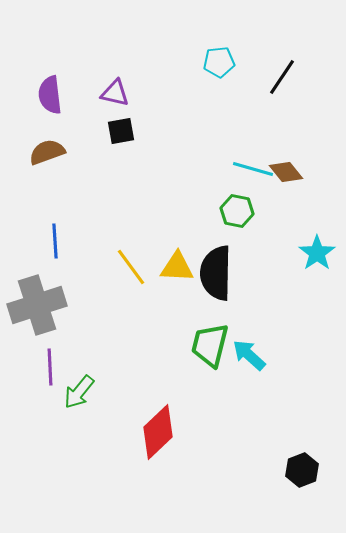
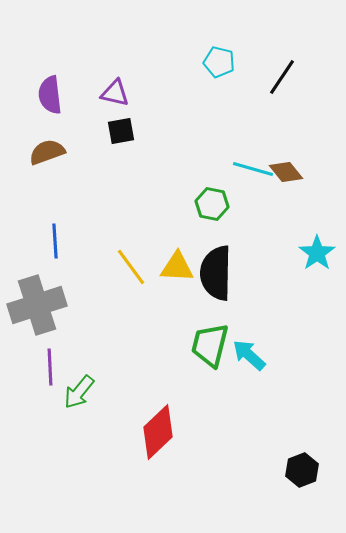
cyan pentagon: rotated 20 degrees clockwise
green hexagon: moved 25 px left, 7 px up
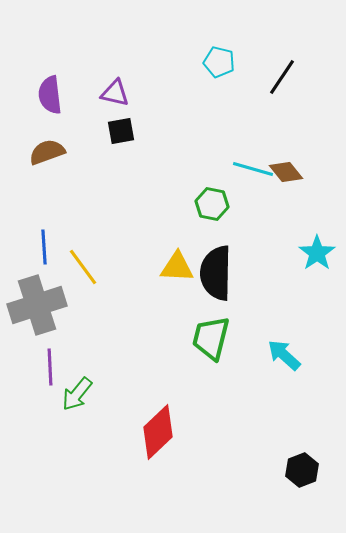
blue line: moved 11 px left, 6 px down
yellow line: moved 48 px left
green trapezoid: moved 1 px right, 7 px up
cyan arrow: moved 35 px right
green arrow: moved 2 px left, 2 px down
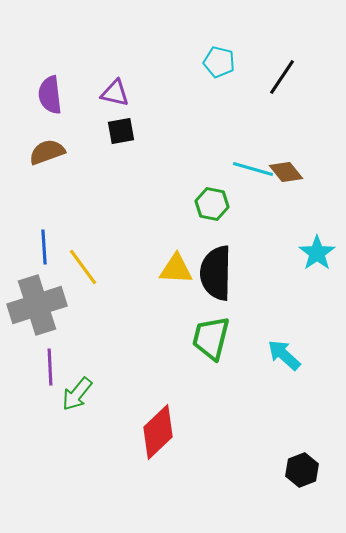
yellow triangle: moved 1 px left, 2 px down
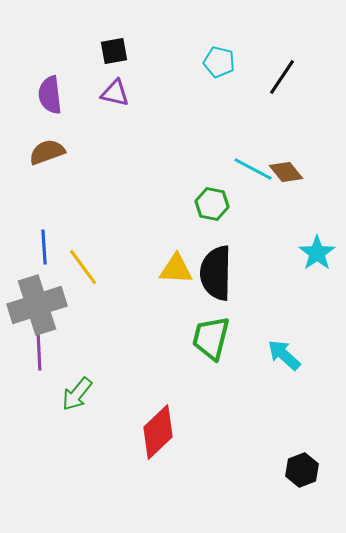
black square: moved 7 px left, 80 px up
cyan line: rotated 12 degrees clockwise
purple line: moved 11 px left, 15 px up
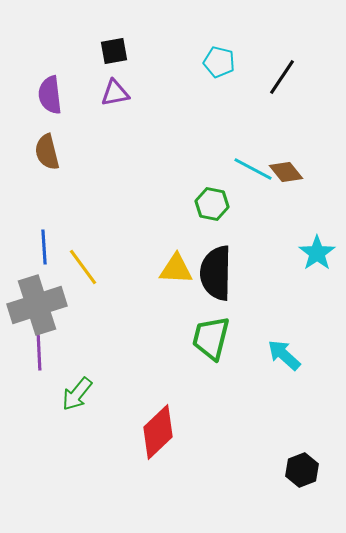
purple triangle: rotated 24 degrees counterclockwise
brown semicircle: rotated 84 degrees counterclockwise
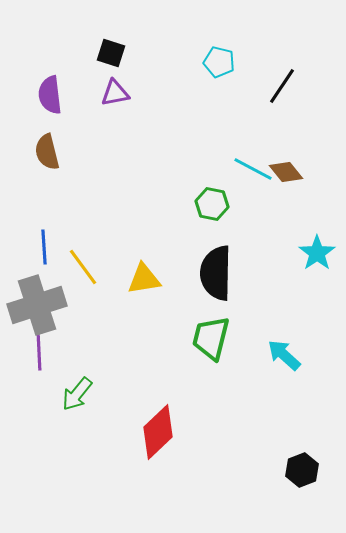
black square: moved 3 px left, 2 px down; rotated 28 degrees clockwise
black line: moved 9 px down
yellow triangle: moved 32 px left, 10 px down; rotated 12 degrees counterclockwise
